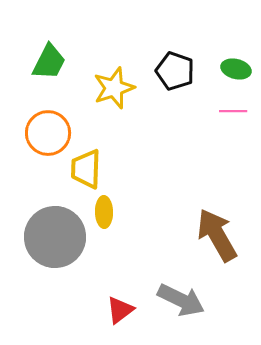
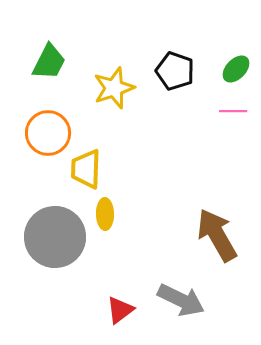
green ellipse: rotated 60 degrees counterclockwise
yellow ellipse: moved 1 px right, 2 px down
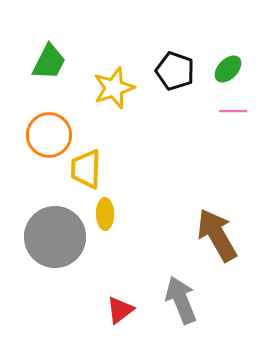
green ellipse: moved 8 px left
orange circle: moved 1 px right, 2 px down
gray arrow: rotated 138 degrees counterclockwise
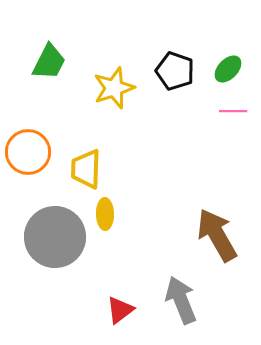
orange circle: moved 21 px left, 17 px down
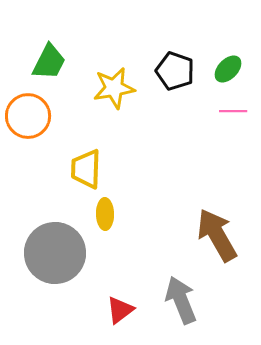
yellow star: rotated 9 degrees clockwise
orange circle: moved 36 px up
gray circle: moved 16 px down
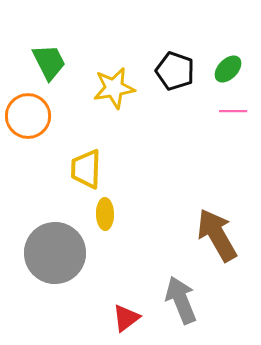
green trapezoid: rotated 54 degrees counterclockwise
red triangle: moved 6 px right, 8 px down
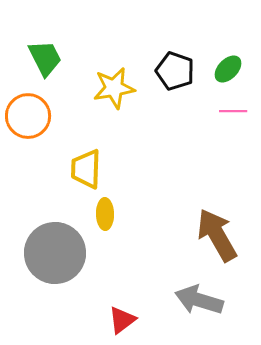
green trapezoid: moved 4 px left, 4 px up
gray arrow: moved 18 px right; rotated 51 degrees counterclockwise
red triangle: moved 4 px left, 2 px down
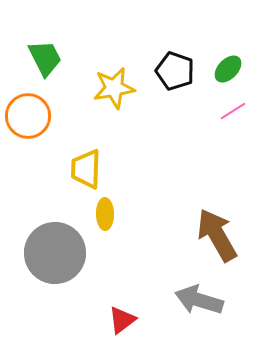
pink line: rotated 32 degrees counterclockwise
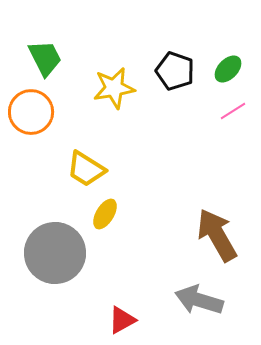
orange circle: moved 3 px right, 4 px up
yellow trapezoid: rotated 60 degrees counterclockwise
yellow ellipse: rotated 32 degrees clockwise
red triangle: rotated 8 degrees clockwise
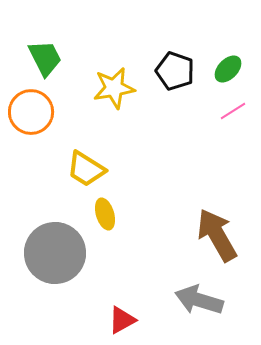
yellow ellipse: rotated 48 degrees counterclockwise
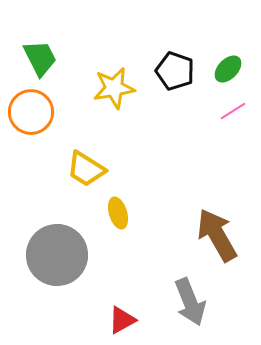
green trapezoid: moved 5 px left
yellow ellipse: moved 13 px right, 1 px up
gray circle: moved 2 px right, 2 px down
gray arrow: moved 9 px left, 2 px down; rotated 129 degrees counterclockwise
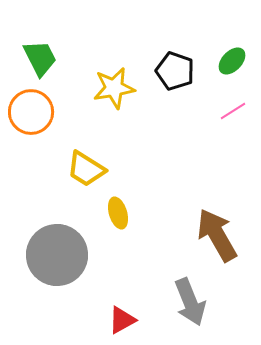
green ellipse: moved 4 px right, 8 px up
